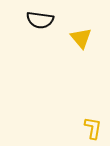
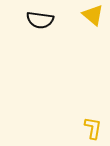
yellow triangle: moved 12 px right, 23 px up; rotated 10 degrees counterclockwise
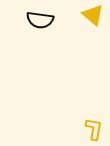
yellow L-shape: moved 1 px right, 1 px down
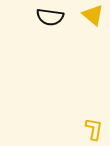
black semicircle: moved 10 px right, 3 px up
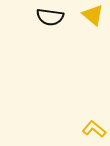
yellow L-shape: rotated 60 degrees counterclockwise
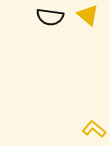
yellow triangle: moved 5 px left
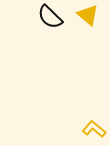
black semicircle: rotated 36 degrees clockwise
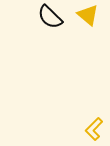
yellow L-shape: rotated 85 degrees counterclockwise
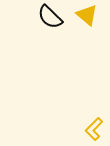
yellow triangle: moved 1 px left
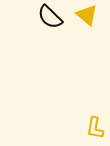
yellow L-shape: moved 1 px right, 1 px up; rotated 35 degrees counterclockwise
